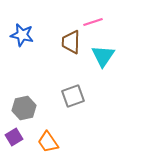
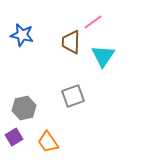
pink line: rotated 18 degrees counterclockwise
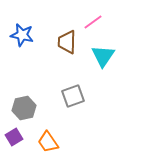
brown trapezoid: moved 4 px left
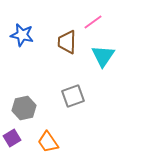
purple square: moved 2 px left, 1 px down
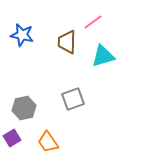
cyan triangle: rotated 40 degrees clockwise
gray square: moved 3 px down
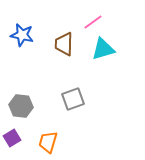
brown trapezoid: moved 3 px left, 2 px down
cyan triangle: moved 7 px up
gray hexagon: moved 3 px left, 2 px up; rotated 20 degrees clockwise
orange trapezoid: rotated 50 degrees clockwise
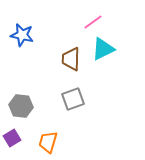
brown trapezoid: moved 7 px right, 15 px down
cyan triangle: rotated 10 degrees counterclockwise
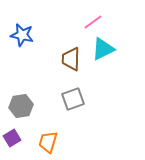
gray hexagon: rotated 15 degrees counterclockwise
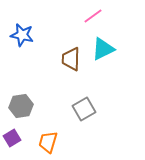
pink line: moved 6 px up
gray square: moved 11 px right, 10 px down; rotated 10 degrees counterclockwise
